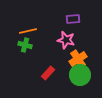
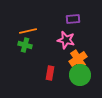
red rectangle: moved 2 px right; rotated 32 degrees counterclockwise
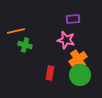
orange line: moved 12 px left
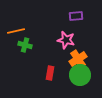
purple rectangle: moved 3 px right, 3 px up
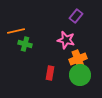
purple rectangle: rotated 48 degrees counterclockwise
green cross: moved 1 px up
orange cross: rotated 12 degrees clockwise
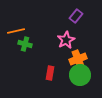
pink star: rotated 30 degrees clockwise
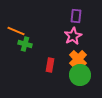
purple rectangle: rotated 32 degrees counterclockwise
orange line: rotated 36 degrees clockwise
pink star: moved 7 px right, 4 px up
orange cross: rotated 24 degrees counterclockwise
red rectangle: moved 8 px up
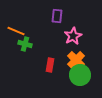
purple rectangle: moved 19 px left
orange cross: moved 2 px left, 1 px down
